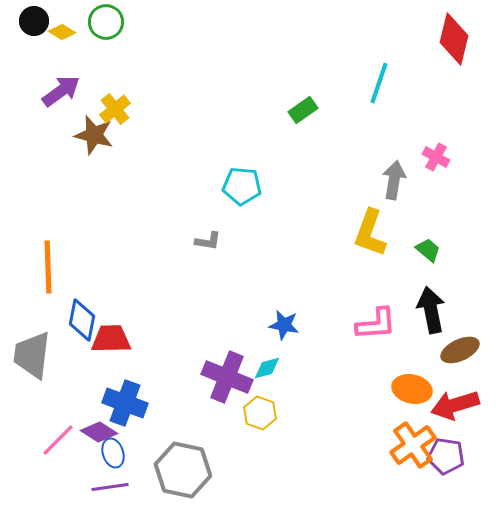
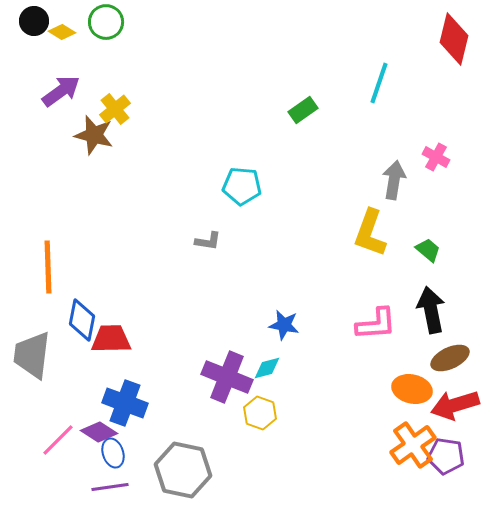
brown ellipse: moved 10 px left, 8 px down
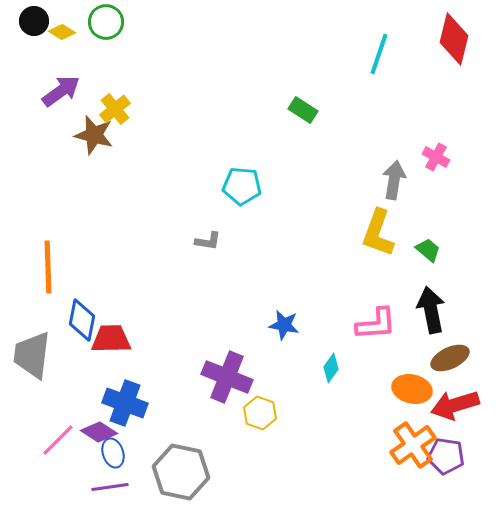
cyan line: moved 29 px up
green rectangle: rotated 68 degrees clockwise
yellow L-shape: moved 8 px right
cyan diamond: moved 64 px right; rotated 40 degrees counterclockwise
gray hexagon: moved 2 px left, 2 px down
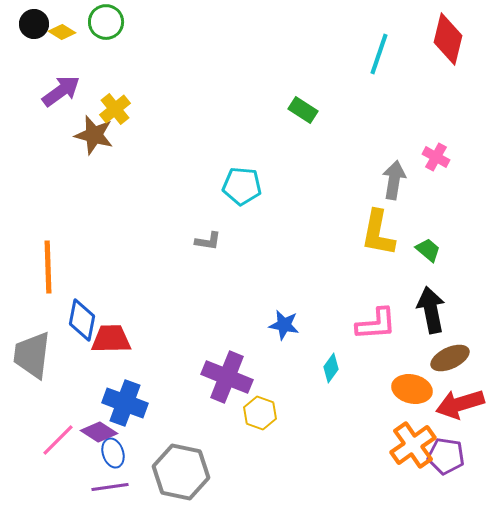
black circle: moved 3 px down
red diamond: moved 6 px left
yellow L-shape: rotated 9 degrees counterclockwise
red arrow: moved 5 px right, 1 px up
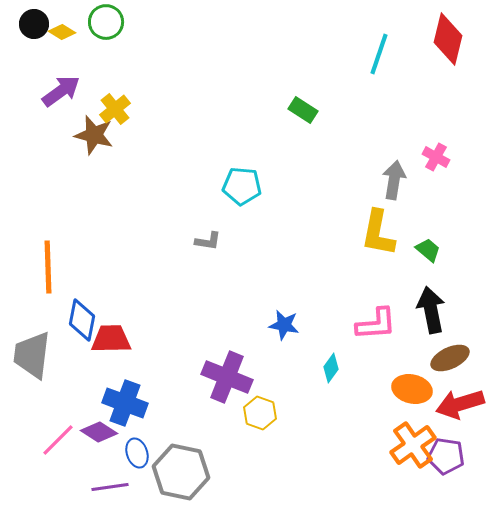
blue ellipse: moved 24 px right
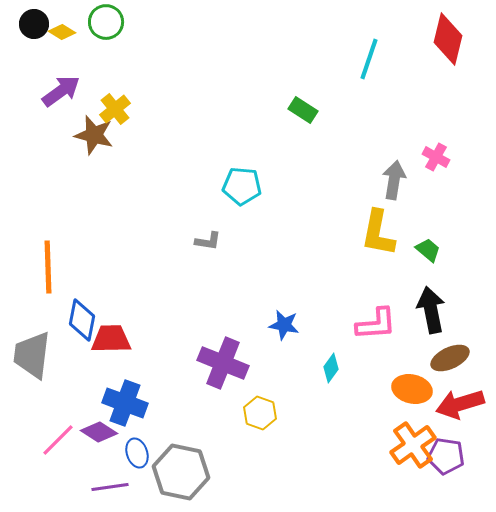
cyan line: moved 10 px left, 5 px down
purple cross: moved 4 px left, 14 px up
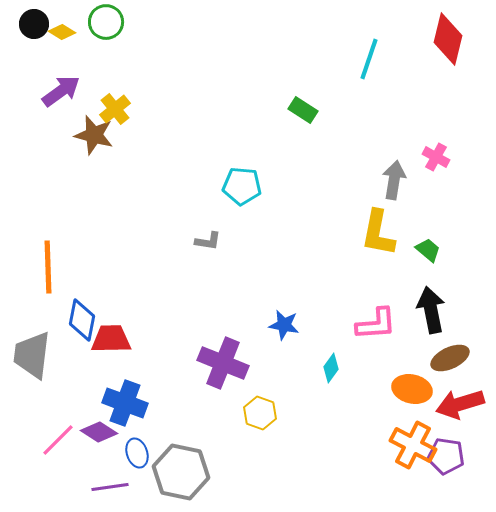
orange cross: rotated 27 degrees counterclockwise
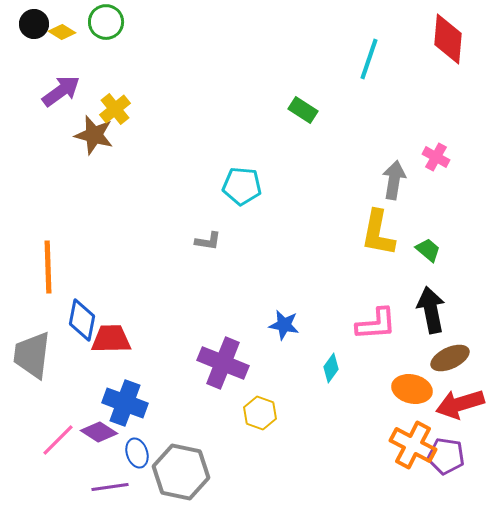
red diamond: rotated 9 degrees counterclockwise
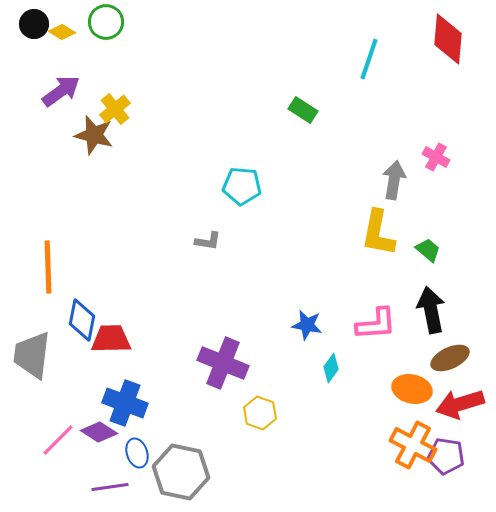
blue star: moved 23 px right
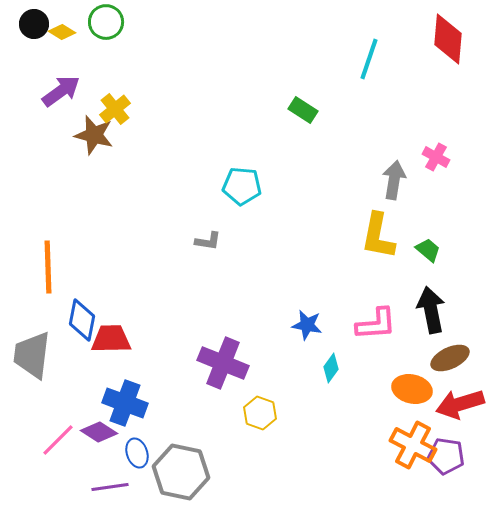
yellow L-shape: moved 3 px down
